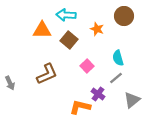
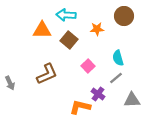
orange star: rotated 24 degrees counterclockwise
pink square: moved 1 px right
gray triangle: rotated 36 degrees clockwise
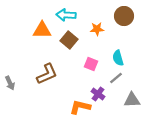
pink square: moved 3 px right, 2 px up; rotated 24 degrees counterclockwise
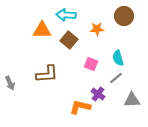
brown L-shape: rotated 20 degrees clockwise
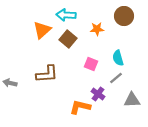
orange triangle: rotated 42 degrees counterclockwise
brown square: moved 1 px left, 1 px up
gray arrow: rotated 128 degrees clockwise
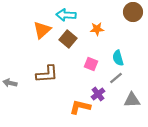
brown circle: moved 9 px right, 4 px up
purple cross: rotated 16 degrees clockwise
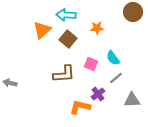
orange star: moved 1 px up
cyan semicircle: moved 5 px left; rotated 21 degrees counterclockwise
brown L-shape: moved 17 px right
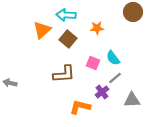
pink square: moved 2 px right, 1 px up
gray line: moved 1 px left
purple cross: moved 4 px right, 2 px up
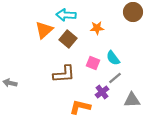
orange triangle: moved 2 px right
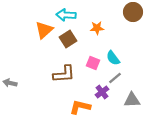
brown square: rotated 18 degrees clockwise
